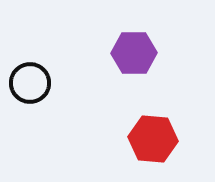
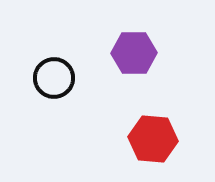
black circle: moved 24 px right, 5 px up
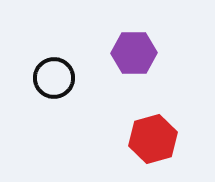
red hexagon: rotated 21 degrees counterclockwise
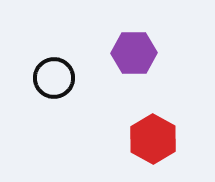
red hexagon: rotated 15 degrees counterclockwise
